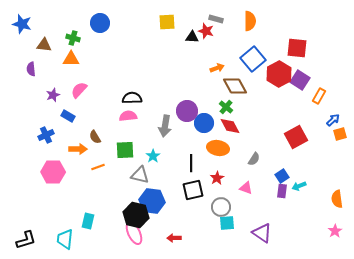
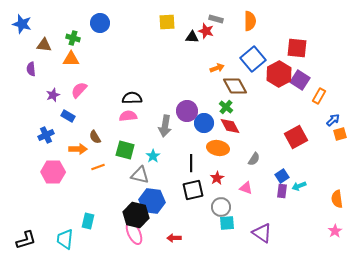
green square at (125, 150): rotated 18 degrees clockwise
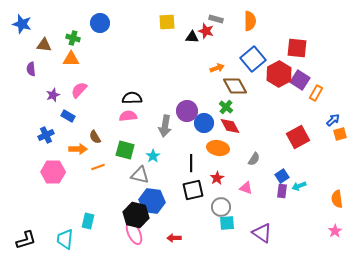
orange rectangle at (319, 96): moved 3 px left, 3 px up
red square at (296, 137): moved 2 px right
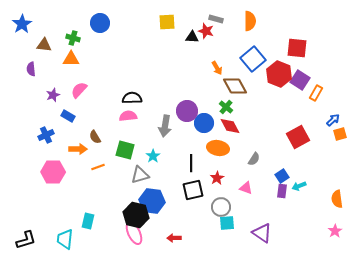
blue star at (22, 24): rotated 24 degrees clockwise
orange arrow at (217, 68): rotated 80 degrees clockwise
red hexagon at (279, 74): rotated 10 degrees counterclockwise
gray triangle at (140, 175): rotated 30 degrees counterclockwise
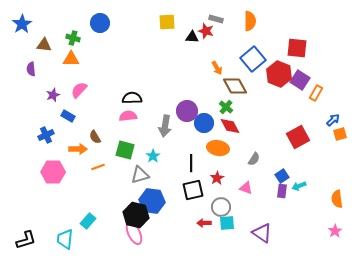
cyan rectangle at (88, 221): rotated 28 degrees clockwise
red arrow at (174, 238): moved 30 px right, 15 px up
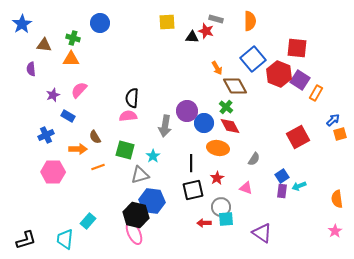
black semicircle at (132, 98): rotated 84 degrees counterclockwise
cyan square at (227, 223): moved 1 px left, 4 px up
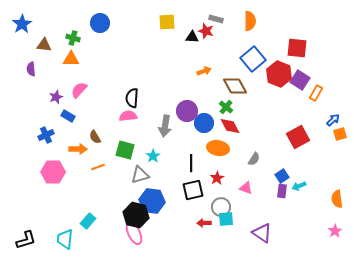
orange arrow at (217, 68): moved 13 px left, 3 px down; rotated 80 degrees counterclockwise
purple star at (53, 95): moved 3 px right, 2 px down
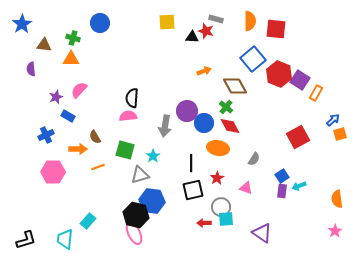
red square at (297, 48): moved 21 px left, 19 px up
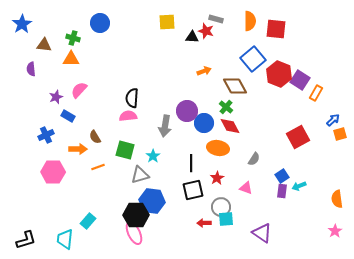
black hexagon at (136, 215): rotated 15 degrees counterclockwise
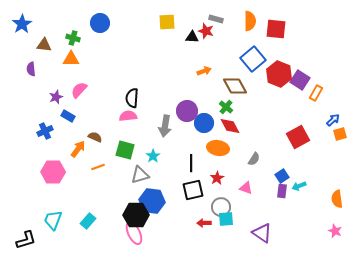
blue cross at (46, 135): moved 1 px left, 4 px up
brown semicircle at (95, 137): rotated 144 degrees clockwise
orange arrow at (78, 149): rotated 54 degrees counterclockwise
pink star at (335, 231): rotated 16 degrees counterclockwise
cyan trapezoid at (65, 239): moved 12 px left, 19 px up; rotated 15 degrees clockwise
